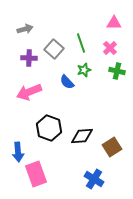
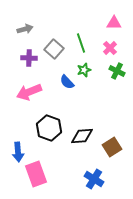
green cross: rotated 14 degrees clockwise
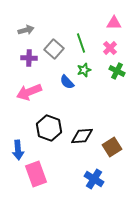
gray arrow: moved 1 px right, 1 px down
blue arrow: moved 2 px up
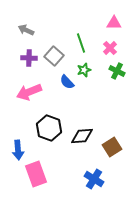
gray arrow: rotated 140 degrees counterclockwise
gray square: moved 7 px down
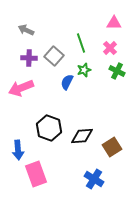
blue semicircle: rotated 70 degrees clockwise
pink arrow: moved 8 px left, 4 px up
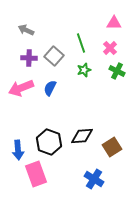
blue semicircle: moved 17 px left, 6 px down
black hexagon: moved 14 px down
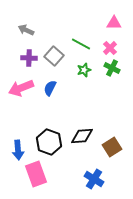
green line: moved 1 px down; rotated 42 degrees counterclockwise
green cross: moved 5 px left, 3 px up
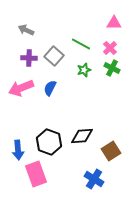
brown square: moved 1 px left, 4 px down
